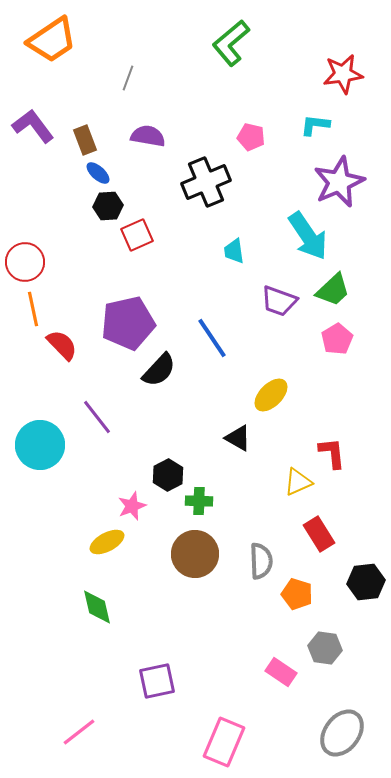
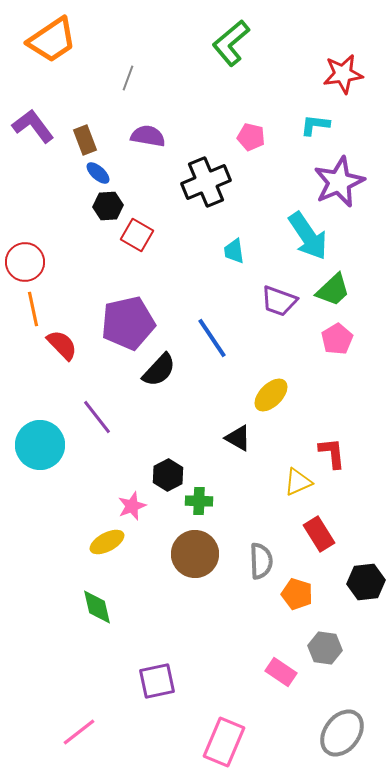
red square at (137, 235): rotated 36 degrees counterclockwise
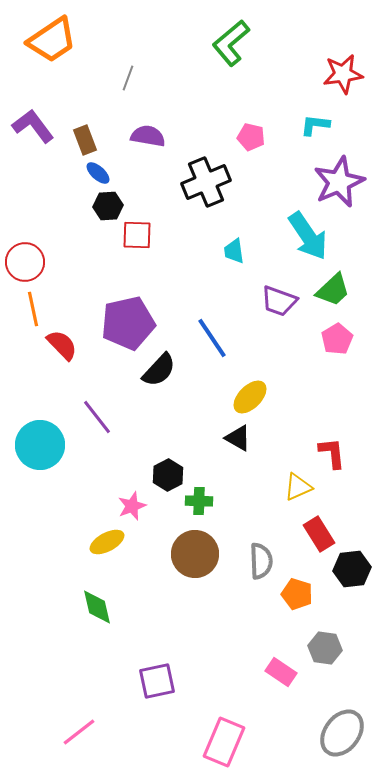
red square at (137, 235): rotated 28 degrees counterclockwise
yellow ellipse at (271, 395): moved 21 px left, 2 px down
yellow triangle at (298, 482): moved 5 px down
black hexagon at (366, 582): moved 14 px left, 13 px up
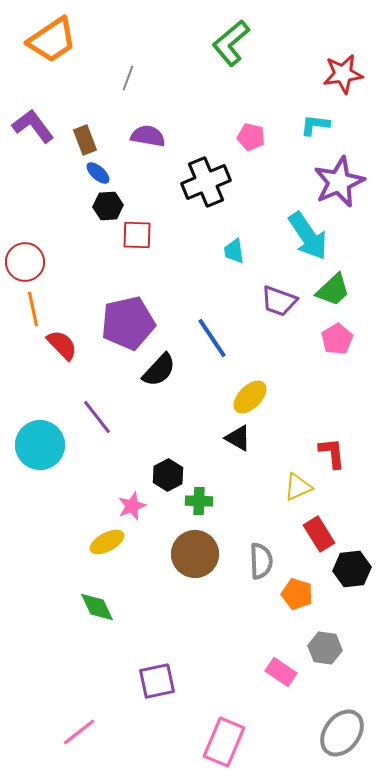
green diamond at (97, 607): rotated 12 degrees counterclockwise
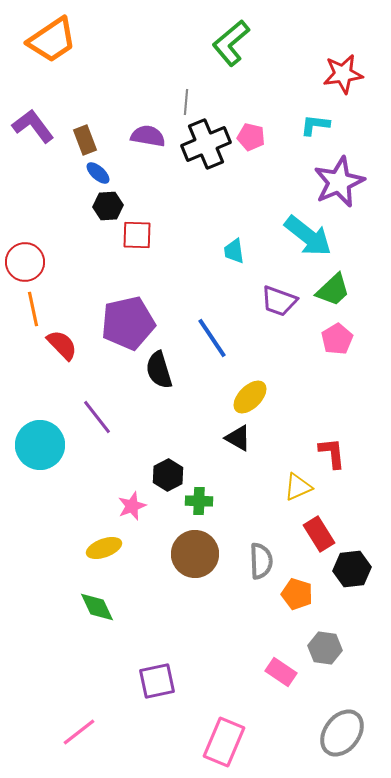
gray line at (128, 78): moved 58 px right, 24 px down; rotated 15 degrees counterclockwise
black cross at (206, 182): moved 38 px up
cyan arrow at (308, 236): rotated 18 degrees counterclockwise
black semicircle at (159, 370): rotated 120 degrees clockwise
yellow ellipse at (107, 542): moved 3 px left, 6 px down; rotated 8 degrees clockwise
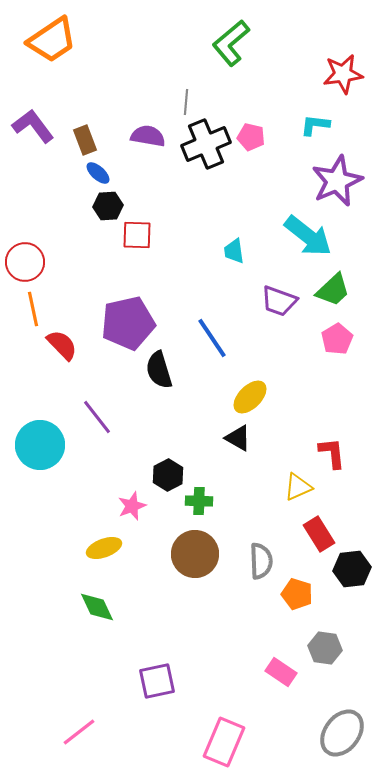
purple star at (339, 182): moved 2 px left, 1 px up
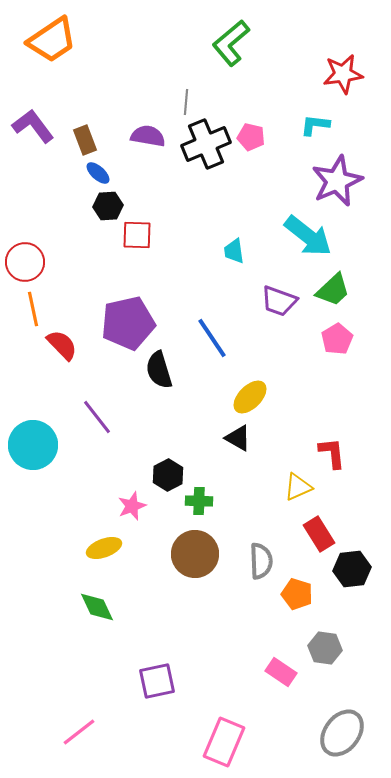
cyan circle at (40, 445): moved 7 px left
